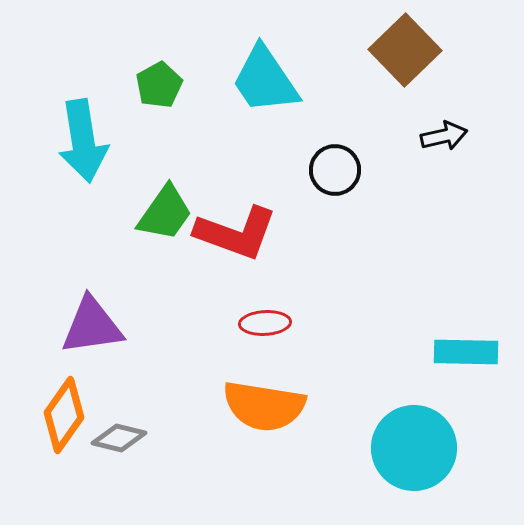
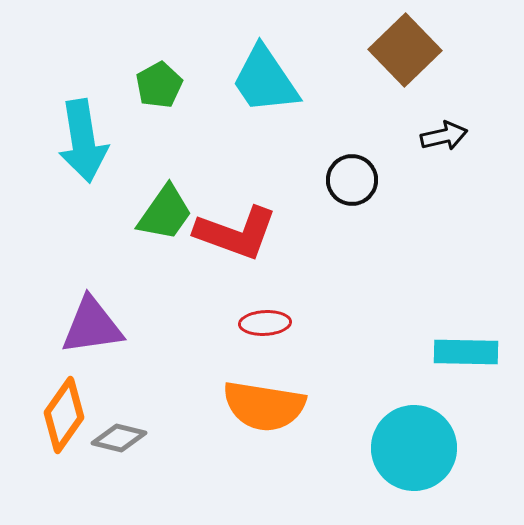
black circle: moved 17 px right, 10 px down
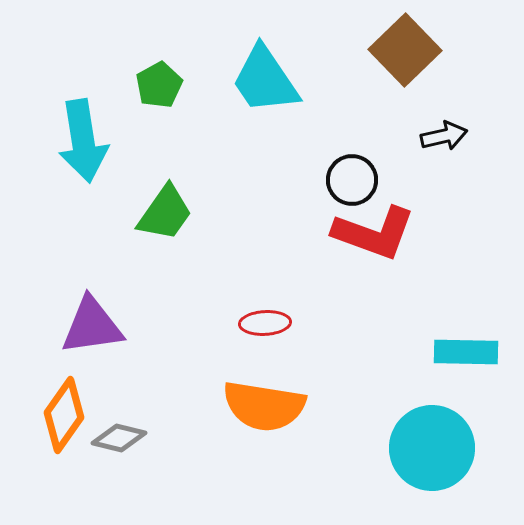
red L-shape: moved 138 px right
cyan circle: moved 18 px right
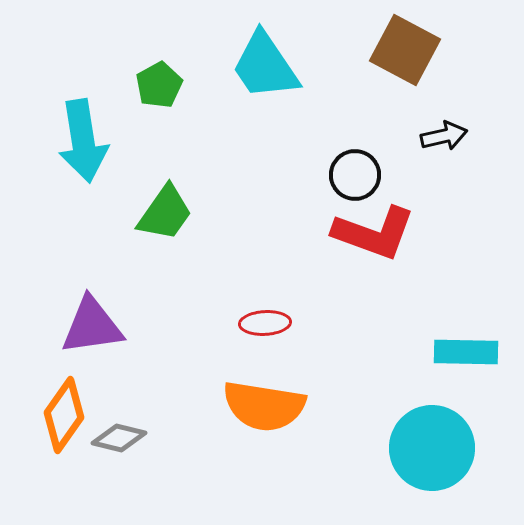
brown square: rotated 18 degrees counterclockwise
cyan trapezoid: moved 14 px up
black circle: moved 3 px right, 5 px up
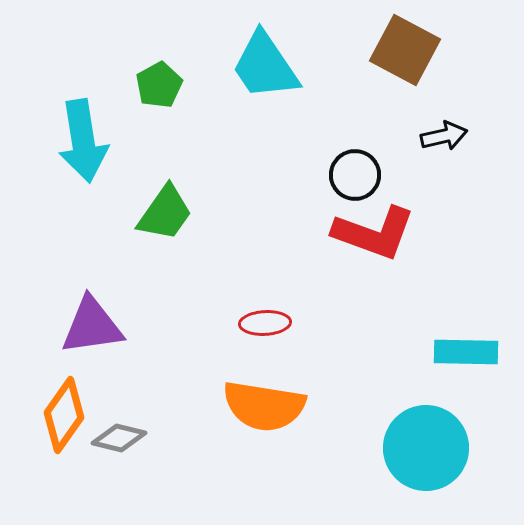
cyan circle: moved 6 px left
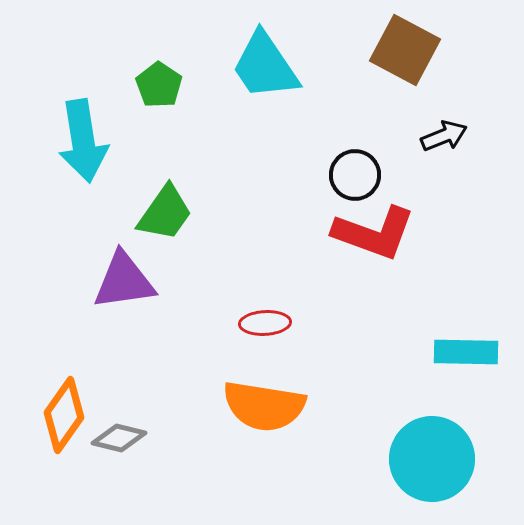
green pentagon: rotated 9 degrees counterclockwise
black arrow: rotated 9 degrees counterclockwise
purple triangle: moved 32 px right, 45 px up
cyan circle: moved 6 px right, 11 px down
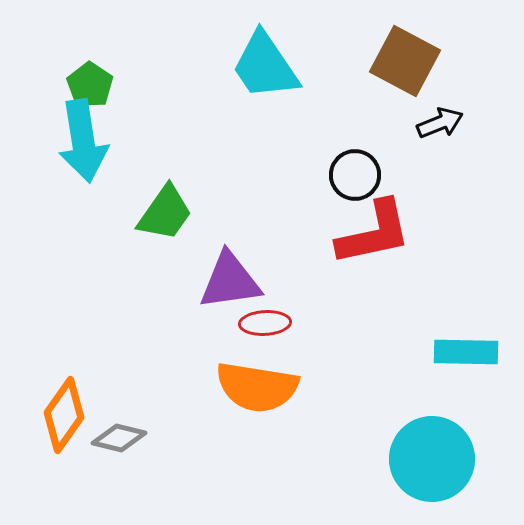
brown square: moved 11 px down
green pentagon: moved 69 px left
black arrow: moved 4 px left, 13 px up
red L-shape: rotated 32 degrees counterclockwise
purple triangle: moved 106 px right
orange semicircle: moved 7 px left, 19 px up
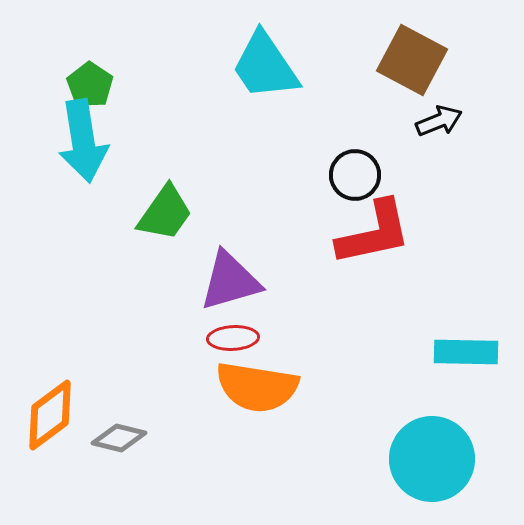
brown square: moved 7 px right, 1 px up
black arrow: moved 1 px left, 2 px up
purple triangle: rotated 8 degrees counterclockwise
red ellipse: moved 32 px left, 15 px down
orange diamond: moved 14 px left; rotated 18 degrees clockwise
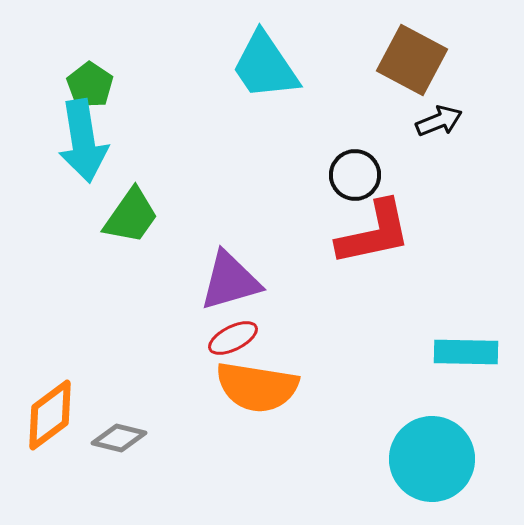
green trapezoid: moved 34 px left, 3 px down
red ellipse: rotated 24 degrees counterclockwise
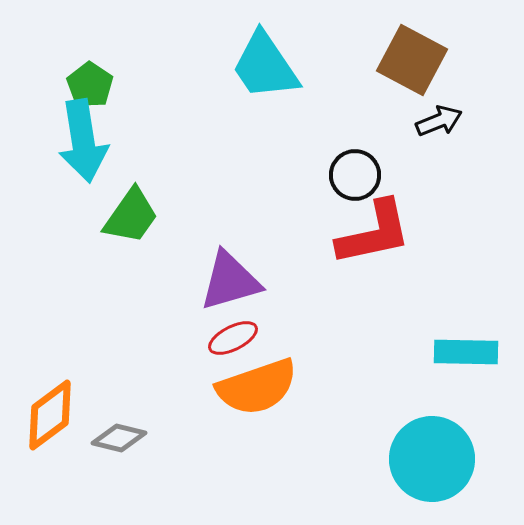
orange semicircle: rotated 28 degrees counterclockwise
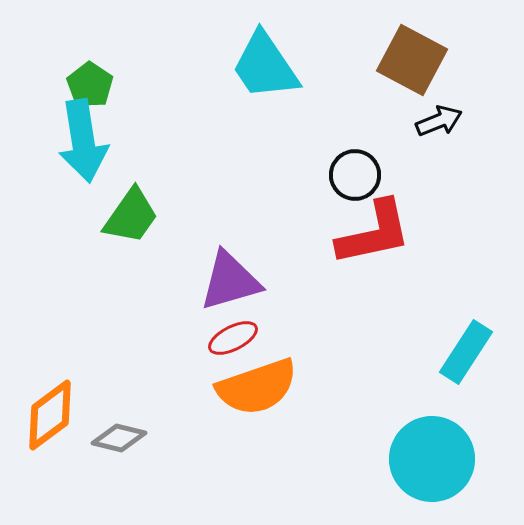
cyan rectangle: rotated 58 degrees counterclockwise
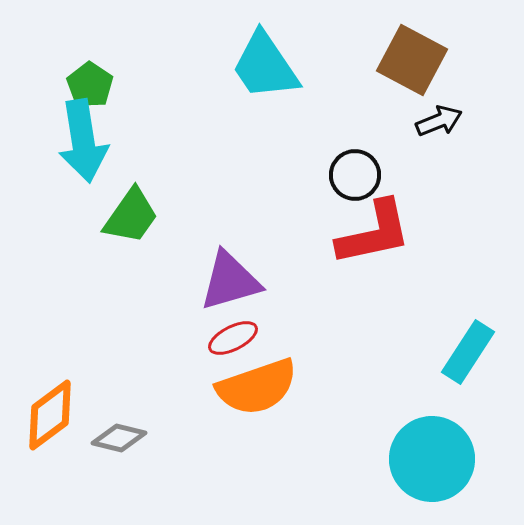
cyan rectangle: moved 2 px right
